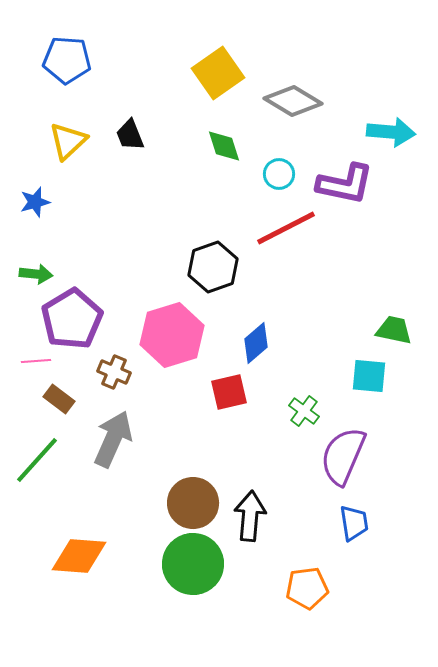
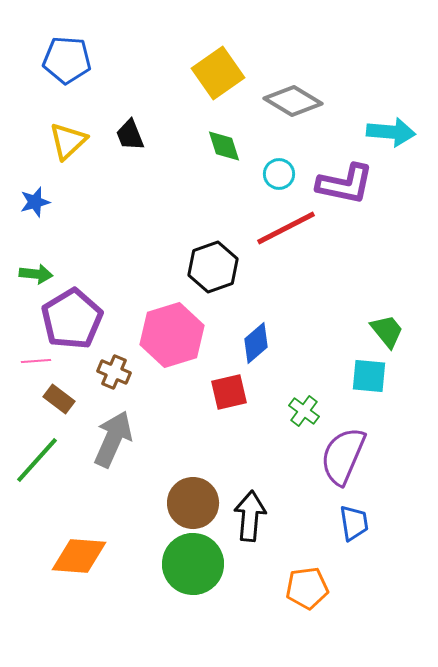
green trapezoid: moved 7 px left, 1 px down; rotated 39 degrees clockwise
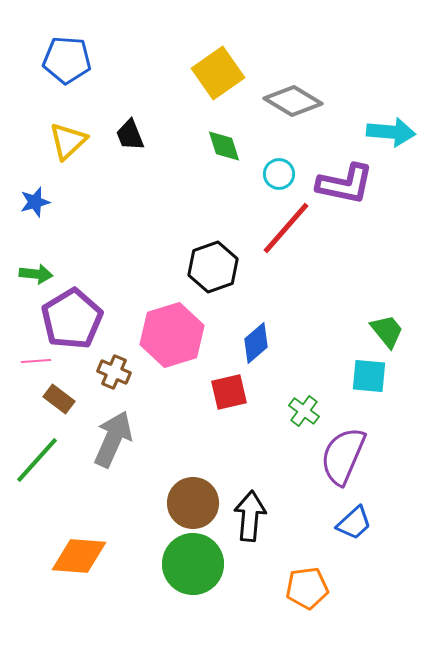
red line: rotated 22 degrees counterclockwise
blue trapezoid: rotated 57 degrees clockwise
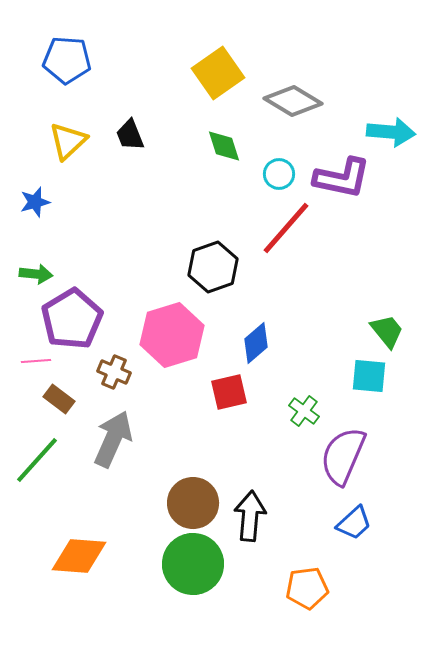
purple L-shape: moved 3 px left, 6 px up
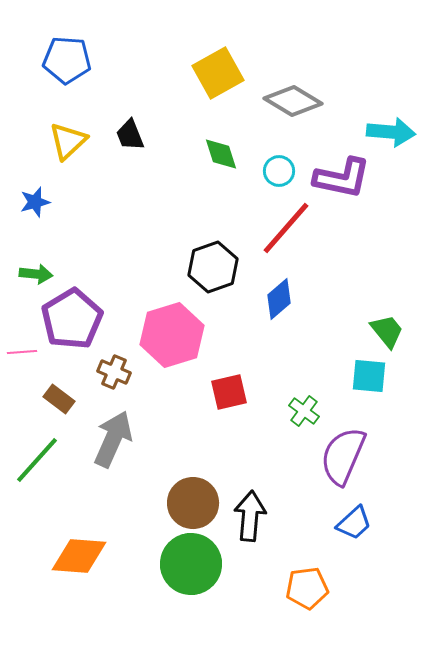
yellow square: rotated 6 degrees clockwise
green diamond: moved 3 px left, 8 px down
cyan circle: moved 3 px up
blue diamond: moved 23 px right, 44 px up
pink line: moved 14 px left, 9 px up
green circle: moved 2 px left
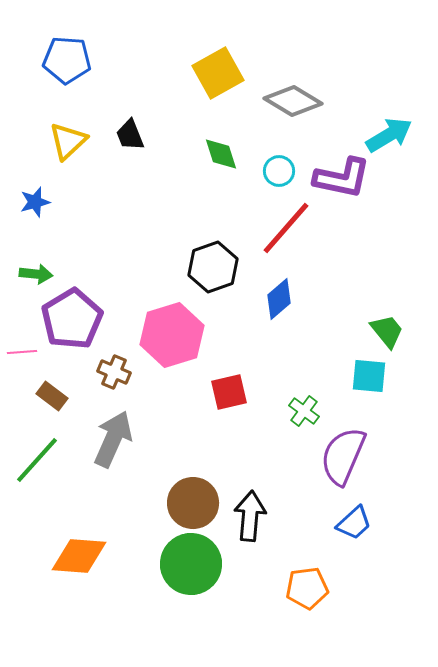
cyan arrow: moved 2 px left, 3 px down; rotated 36 degrees counterclockwise
brown rectangle: moved 7 px left, 3 px up
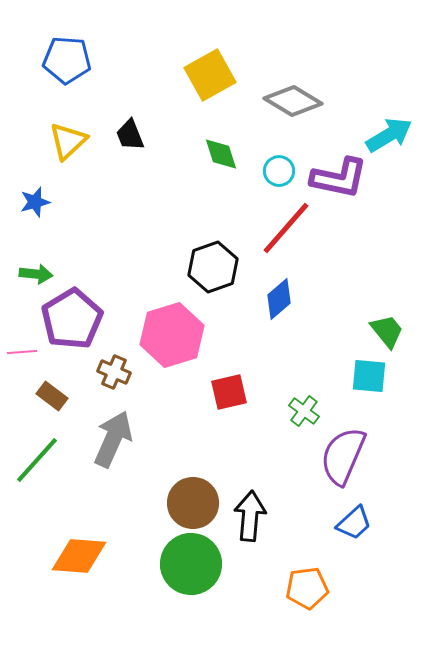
yellow square: moved 8 px left, 2 px down
purple L-shape: moved 3 px left
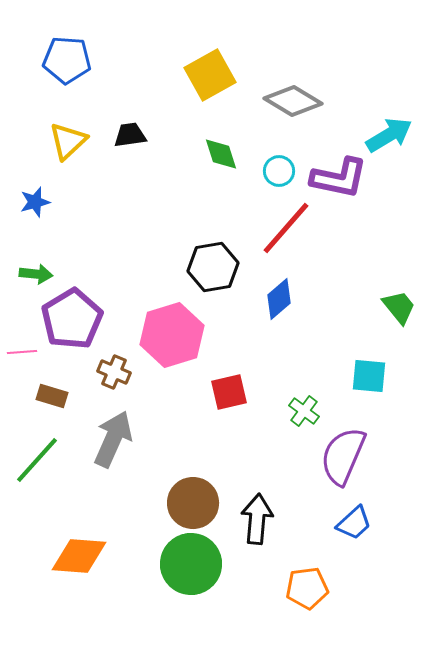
black trapezoid: rotated 104 degrees clockwise
black hexagon: rotated 9 degrees clockwise
green trapezoid: moved 12 px right, 24 px up
brown rectangle: rotated 20 degrees counterclockwise
black arrow: moved 7 px right, 3 px down
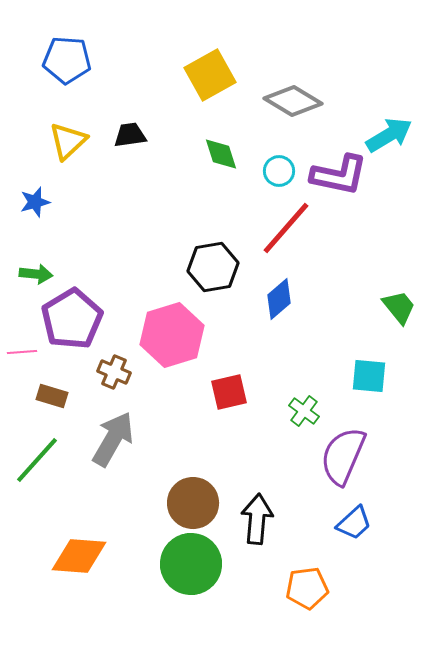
purple L-shape: moved 3 px up
gray arrow: rotated 6 degrees clockwise
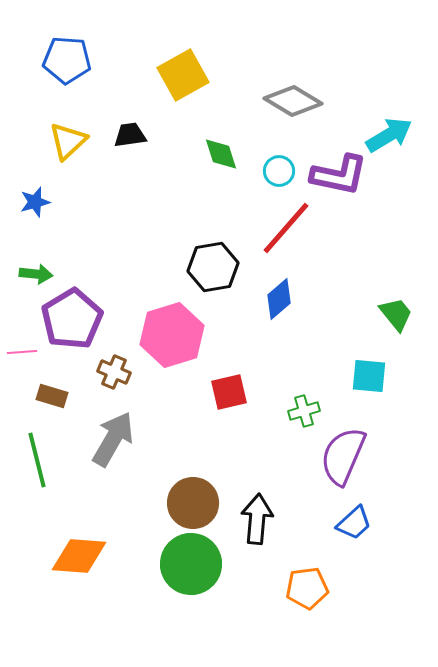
yellow square: moved 27 px left
green trapezoid: moved 3 px left, 7 px down
green cross: rotated 36 degrees clockwise
green line: rotated 56 degrees counterclockwise
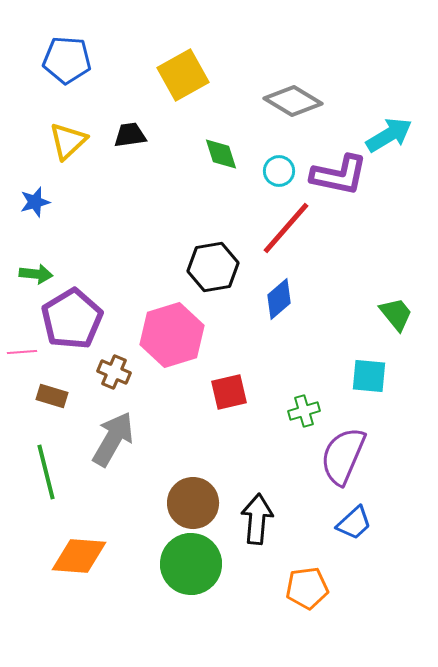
green line: moved 9 px right, 12 px down
